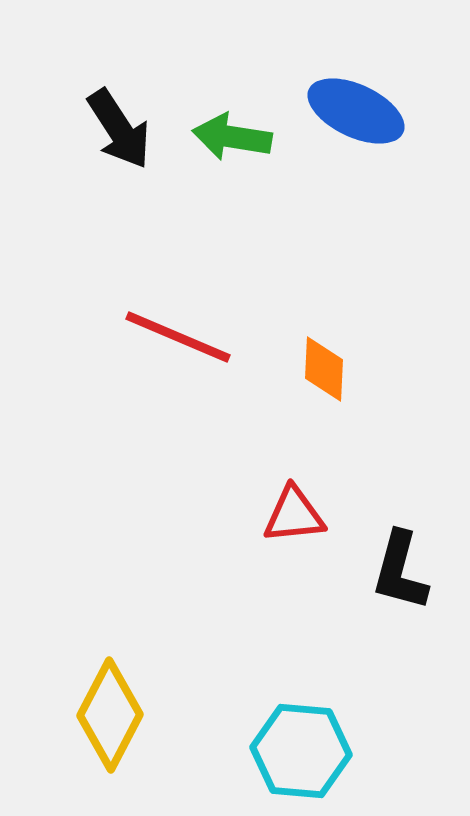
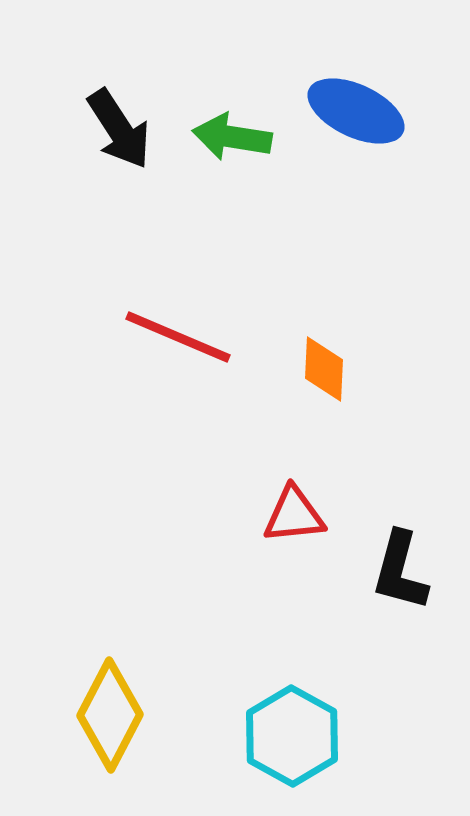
cyan hexagon: moved 9 px left, 15 px up; rotated 24 degrees clockwise
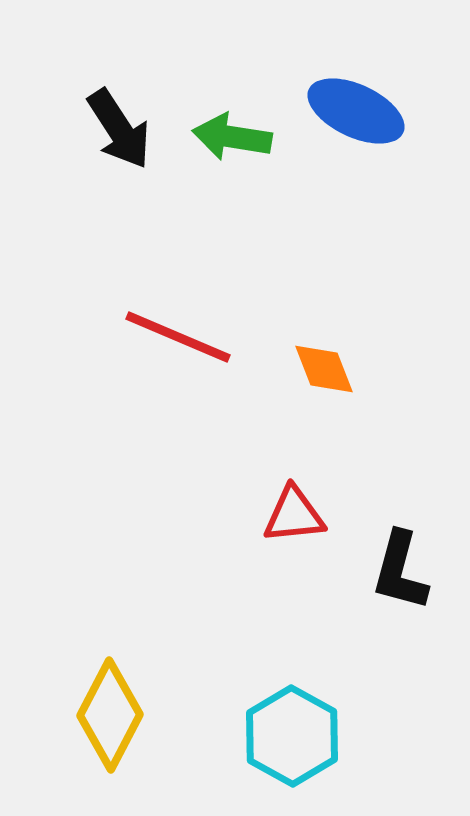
orange diamond: rotated 24 degrees counterclockwise
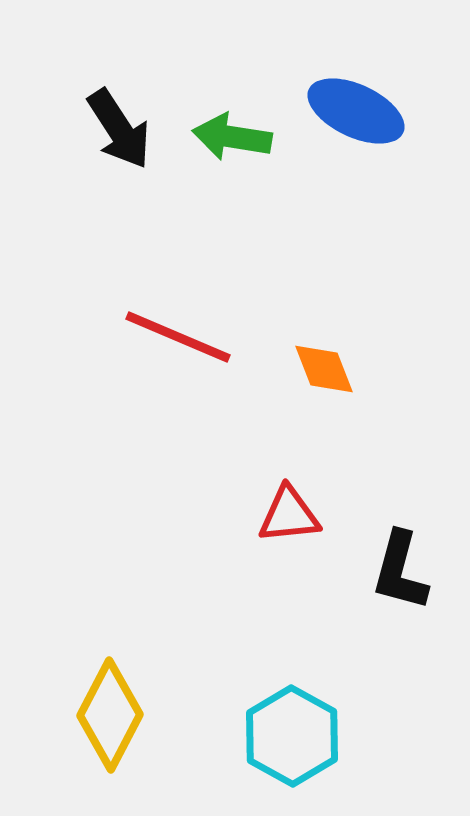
red triangle: moved 5 px left
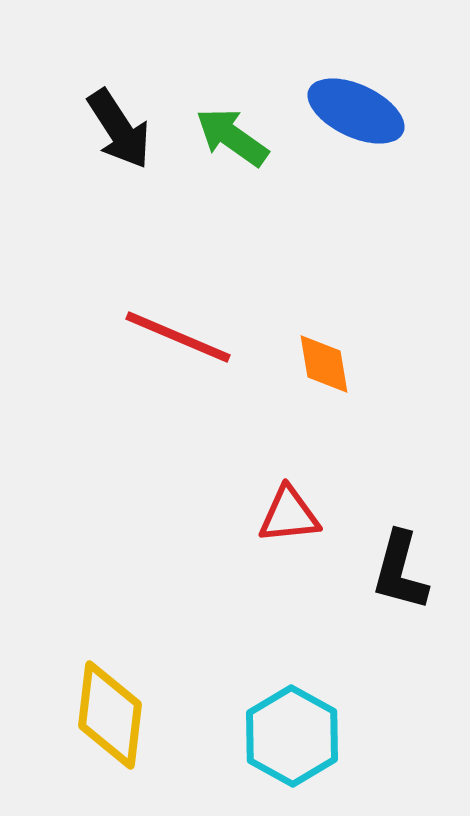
green arrow: rotated 26 degrees clockwise
orange diamond: moved 5 px up; rotated 12 degrees clockwise
yellow diamond: rotated 21 degrees counterclockwise
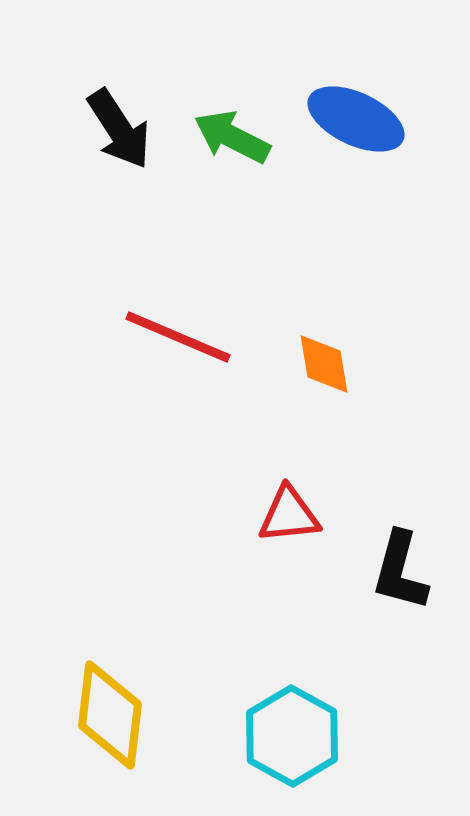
blue ellipse: moved 8 px down
green arrow: rotated 8 degrees counterclockwise
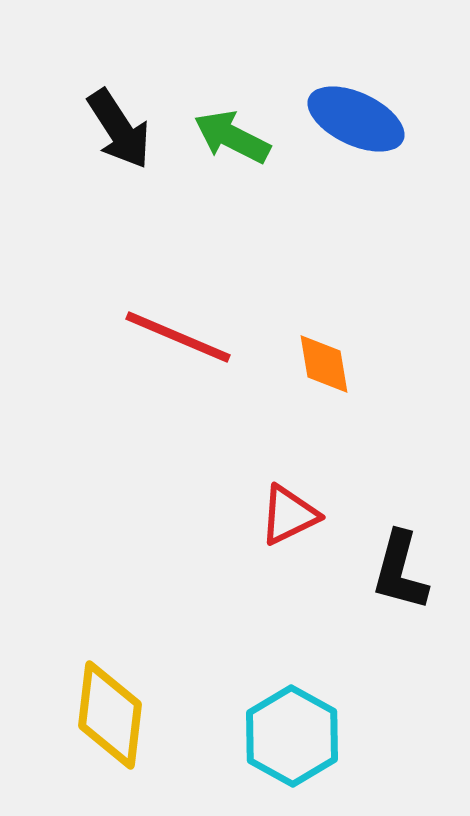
red triangle: rotated 20 degrees counterclockwise
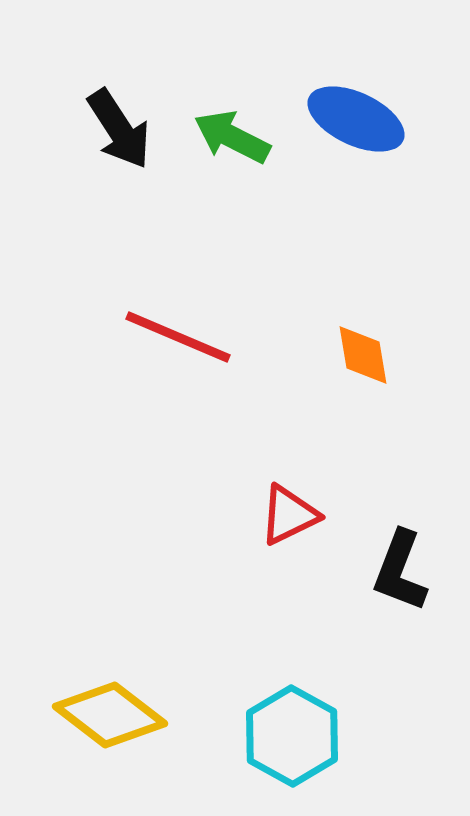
orange diamond: moved 39 px right, 9 px up
black L-shape: rotated 6 degrees clockwise
yellow diamond: rotated 59 degrees counterclockwise
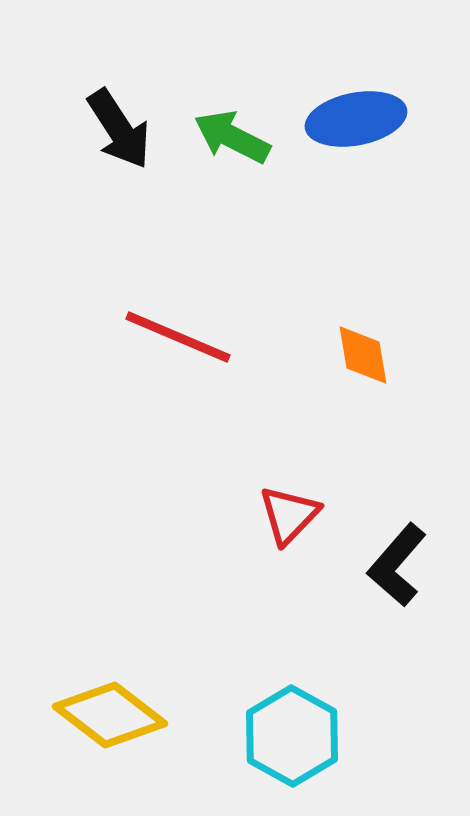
blue ellipse: rotated 36 degrees counterclockwise
red triangle: rotated 20 degrees counterclockwise
black L-shape: moved 3 px left, 6 px up; rotated 20 degrees clockwise
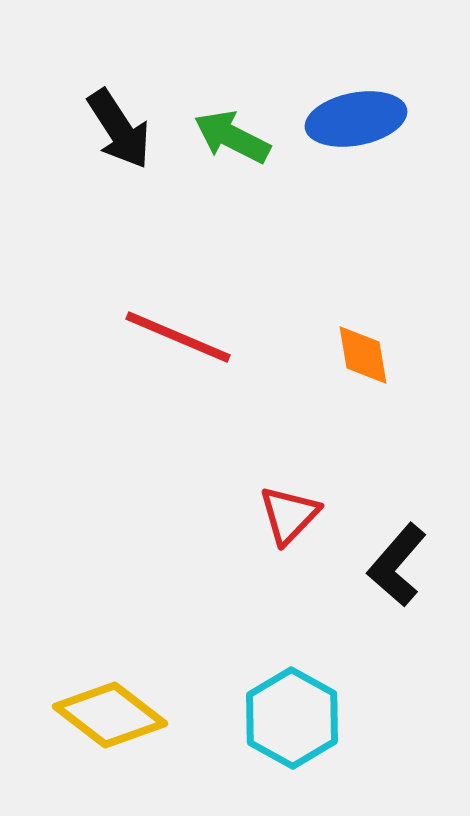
cyan hexagon: moved 18 px up
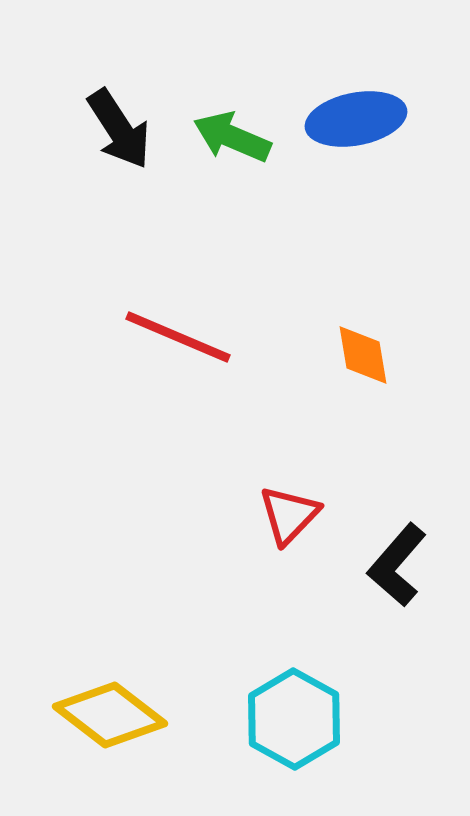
green arrow: rotated 4 degrees counterclockwise
cyan hexagon: moved 2 px right, 1 px down
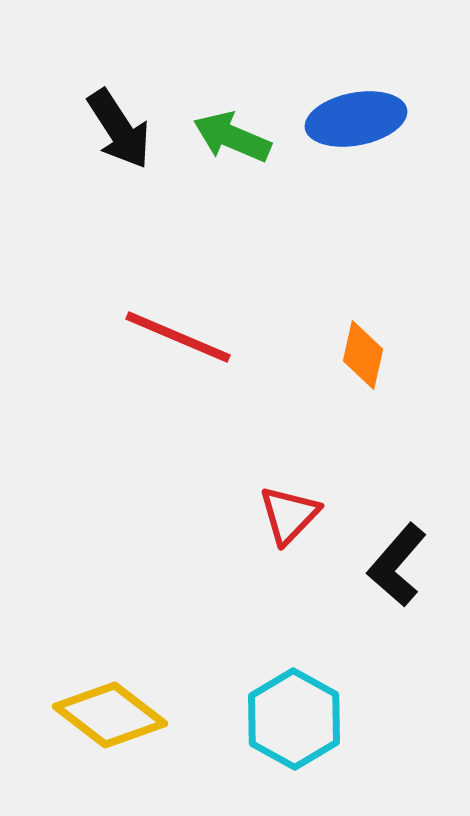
orange diamond: rotated 22 degrees clockwise
